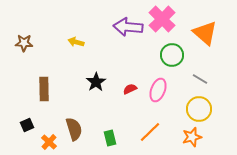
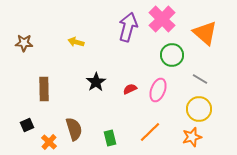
purple arrow: rotated 100 degrees clockwise
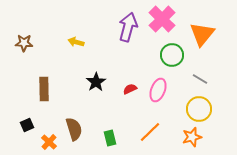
orange triangle: moved 3 px left, 1 px down; rotated 28 degrees clockwise
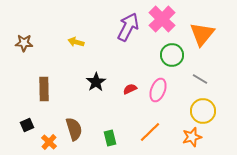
purple arrow: rotated 12 degrees clockwise
yellow circle: moved 4 px right, 2 px down
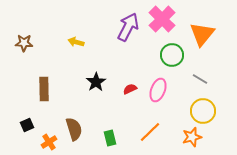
orange cross: rotated 14 degrees clockwise
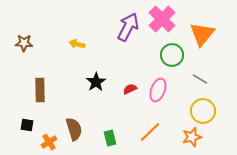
yellow arrow: moved 1 px right, 2 px down
brown rectangle: moved 4 px left, 1 px down
black square: rotated 32 degrees clockwise
